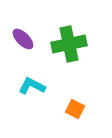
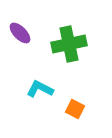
purple ellipse: moved 3 px left, 6 px up
cyan L-shape: moved 8 px right, 3 px down
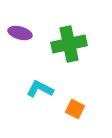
purple ellipse: rotated 30 degrees counterclockwise
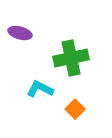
green cross: moved 2 px right, 14 px down
orange square: rotated 18 degrees clockwise
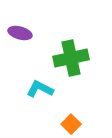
orange square: moved 4 px left, 15 px down
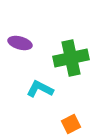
purple ellipse: moved 10 px down
orange square: rotated 18 degrees clockwise
